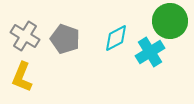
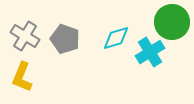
green circle: moved 2 px right, 1 px down
cyan diamond: rotated 12 degrees clockwise
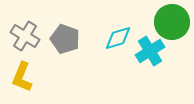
cyan diamond: moved 2 px right
cyan cross: moved 1 px up
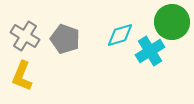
cyan diamond: moved 2 px right, 3 px up
yellow L-shape: moved 1 px up
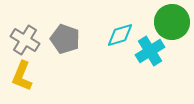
gray cross: moved 4 px down
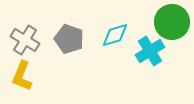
cyan diamond: moved 5 px left
gray pentagon: moved 4 px right
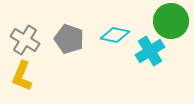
green circle: moved 1 px left, 1 px up
cyan diamond: rotated 28 degrees clockwise
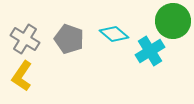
green circle: moved 2 px right
cyan diamond: moved 1 px left, 1 px up; rotated 28 degrees clockwise
gray cross: moved 1 px up
yellow L-shape: rotated 12 degrees clockwise
